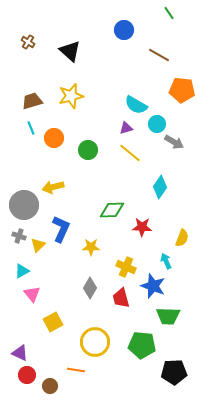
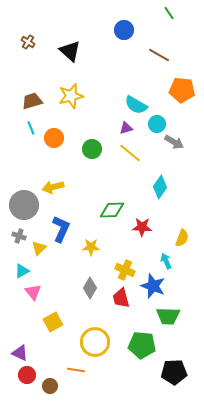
green circle at (88, 150): moved 4 px right, 1 px up
yellow triangle at (38, 245): moved 1 px right, 3 px down
yellow cross at (126, 267): moved 1 px left, 3 px down
pink triangle at (32, 294): moved 1 px right, 2 px up
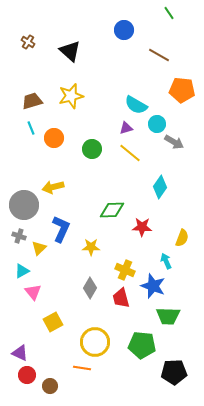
orange line at (76, 370): moved 6 px right, 2 px up
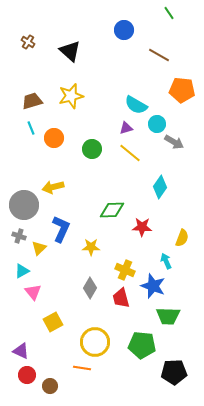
purple triangle at (20, 353): moved 1 px right, 2 px up
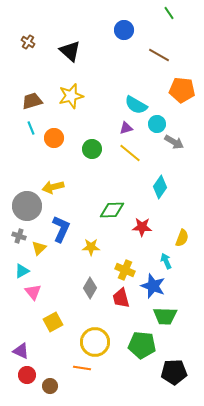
gray circle at (24, 205): moved 3 px right, 1 px down
green trapezoid at (168, 316): moved 3 px left
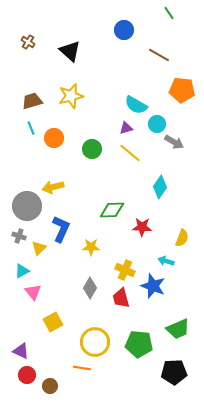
cyan arrow at (166, 261): rotated 49 degrees counterclockwise
green trapezoid at (165, 316): moved 13 px right, 13 px down; rotated 25 degrees counterclockwise
green pentagon at (142, 345): moved 3 px left, 1 px up
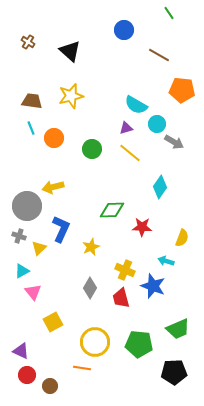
brown trapezoid at (32, 101): rotated 25 degrees clockwise
yellow star at (91, 247): rotated 24 degrees counterclockwise
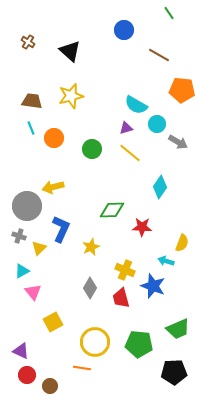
gray arrow at (174, 142): moved 4 px right
yellow semicircle at (182, 238): moved 5 px down
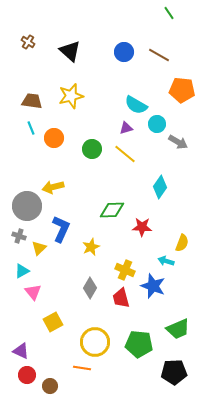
blue circle at (124, 30): moved 22 px down
yellow line at (130, 153): moved 5 px left, 1 px down
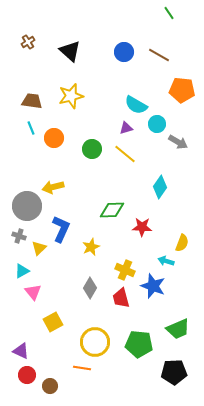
brown cross at (28, 42): rotated 24 degrees clockwise
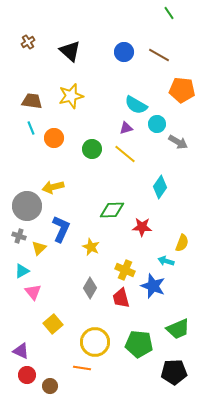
yellow star at (91, 247): rotated 24 degrees counterclockwise
yellow square at (53, 322): moved 2 px down; rotated 12 degrees counterclockwise
